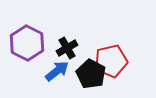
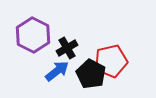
purple hexagon: moved 6 px right, 8 px up
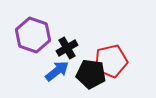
purple hexagon: rotated 8 degrees counterclockwise
black pentagon: rotated 20 degrees counterclockwise
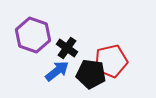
black cross: rotated 25 degrees counterclockwise
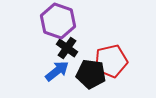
purple hexagon: moved 25 px right, 14 px up
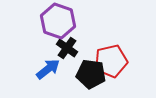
blue arrow: moved 9 px left, 2 px up
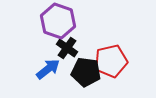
black pentagon: moved 5 px left, 2 px up
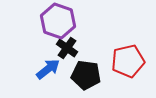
red pentagon: moved 17 px right
black pentagon: moved 3 px down
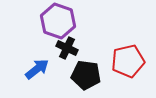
black cross: rotated 10 degrees counterclockwise
blue arrow: moved 11 px left
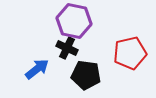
purple hexagon: moved 16 px right; rotated 8 degrees counterclockwise
red pentagon: moved 2 px right, 8 px up
